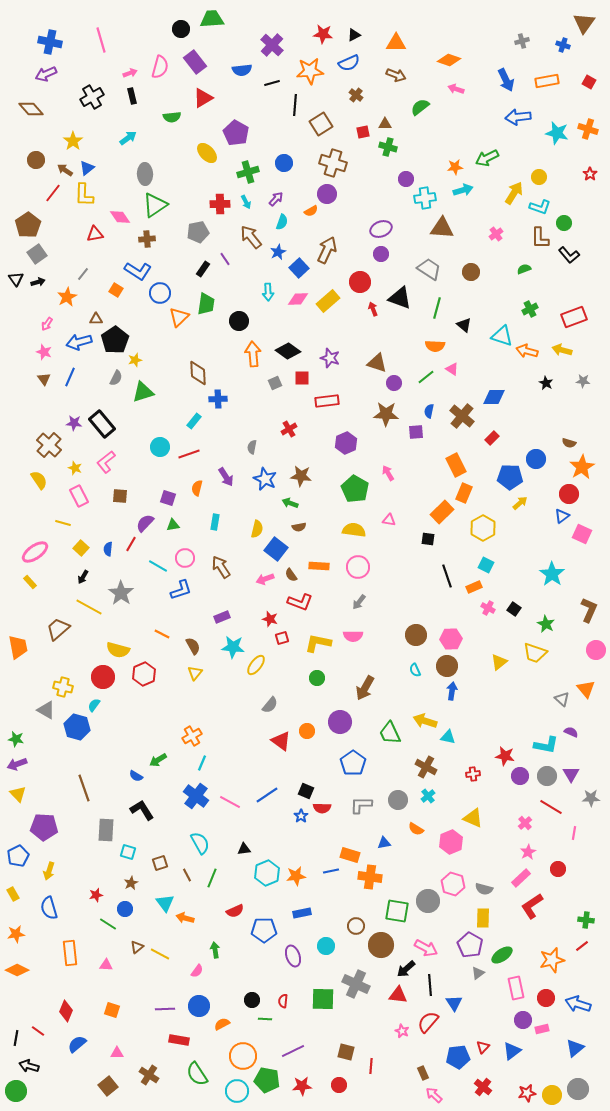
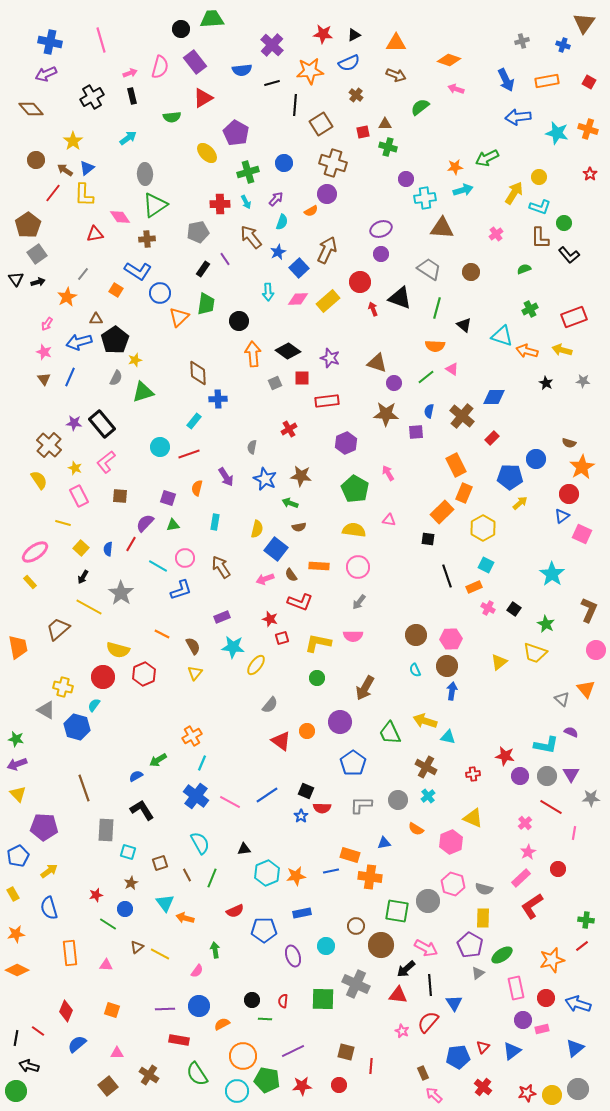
blue semicircle at (136, 776): rotated 120 degrees clockwise
yellow arrow at (49, 871): rotated 144 degrees counterclockwise
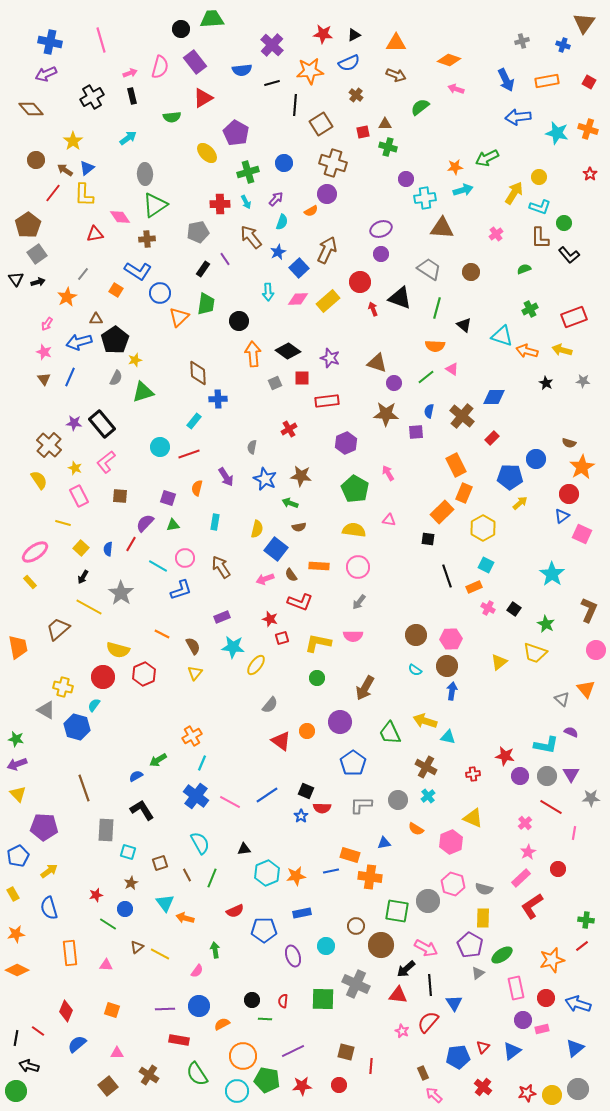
cyan semicircle at (415, 670): rotated 32 degrees counterclockwise
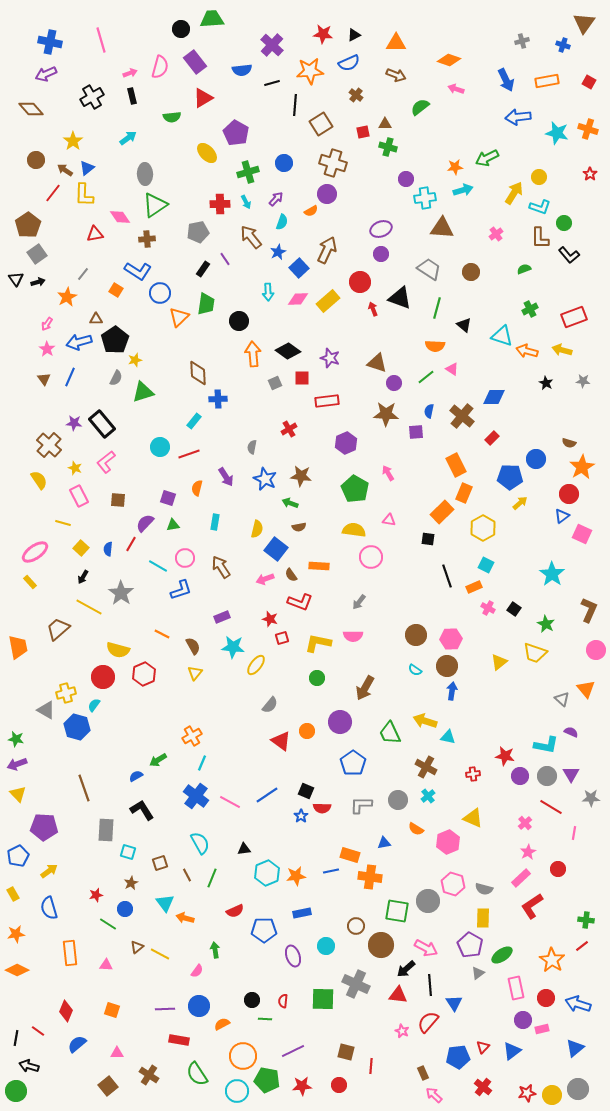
pink star at (44, 352): moved 3 px right, 3 px up; rotated 14 degrees clockwise
brown square at (120, 496): moved 2 px left, 4 px down
pink circle at (358, 567): moved 13 px right, 10 px up
yellow cross at (63, 687): moved 3 px right, 6 px down; rotated 30 degrees counterclockwise
pink hexagon at (451, 842): moved 3 px left
orange star at (552, 960): rotated 25 degrees counterclockwise
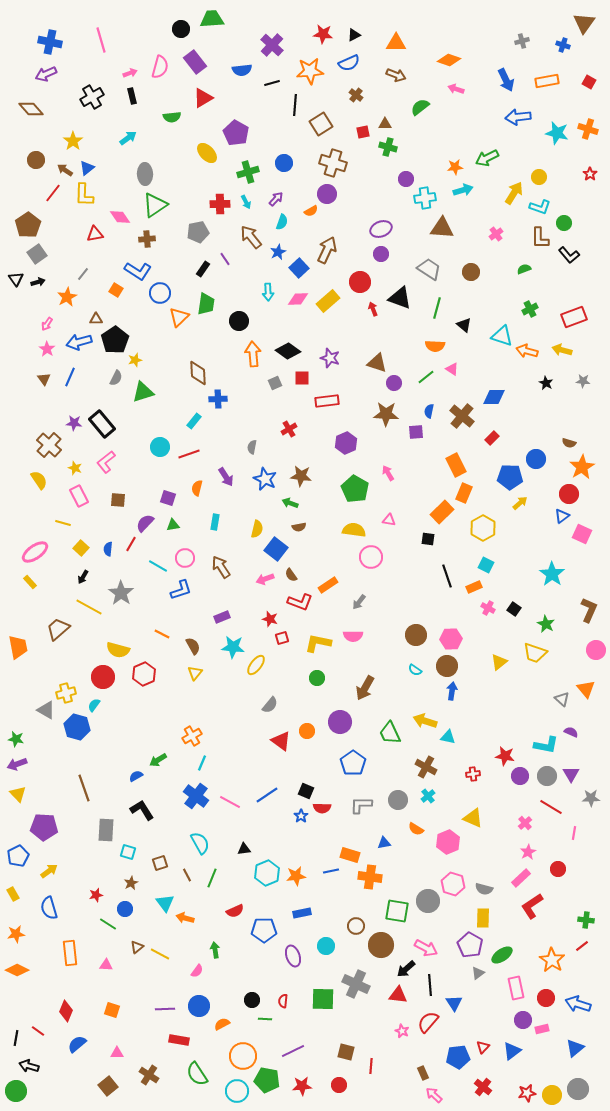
orange rectangle at (319, 566): moved 9 px right, 19 px down; rotated 36 degrees counterclockwise
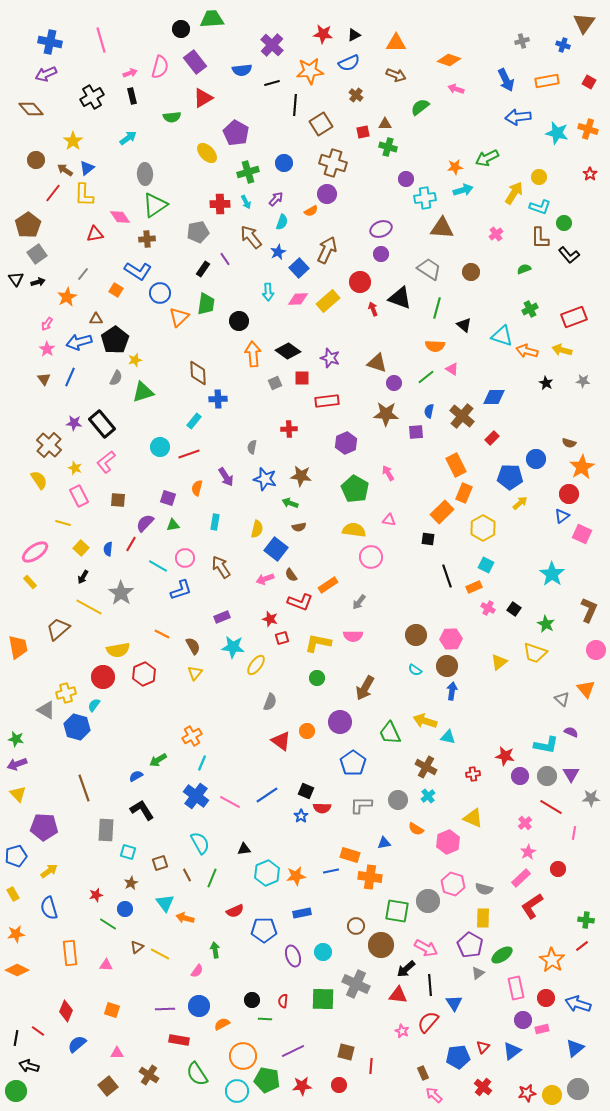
red cross at (289, 429): rotated 28 degrees clockwise
blue star at (265, 479): rotated 10 degrees counterclockwise
yellow semicircle at (118, 650): rotated 25 degrees counterclockwise
gray semicircle at (270, 705): moved 3 px up; rotated 18 degrees counterclockwise
blue pentagon at (18, 856): moved 2 px left; rotated 10 degrees clockwise
cyan circle at (326, 946): moved 3 px left, 6 px down
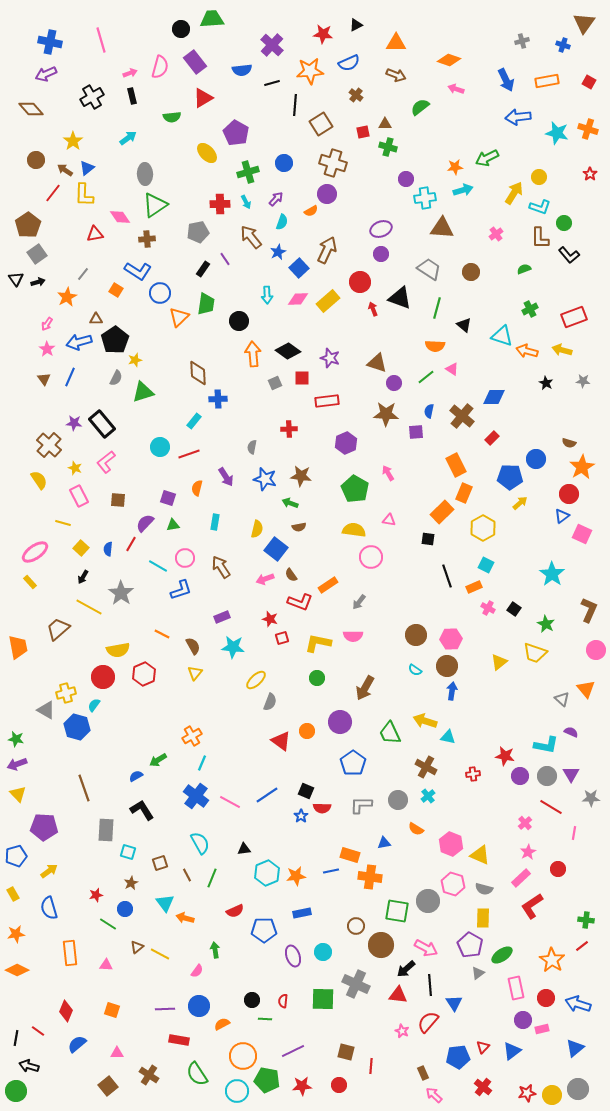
black triangle at (354, 35): moved 2 px right, 10 px up
cyan arrow at (268, 292): moved 1 px left, 3 px down
yellow ellipse at (256, 665): moved 15 px down; rotated 10 degrees clockwise
yellow triangle at (473, 818): moved 7 px right, 37 px down
pink hexagon at (448, 842): moved 3 px right, 2 px down; rotated 15 degrees counterclockwise
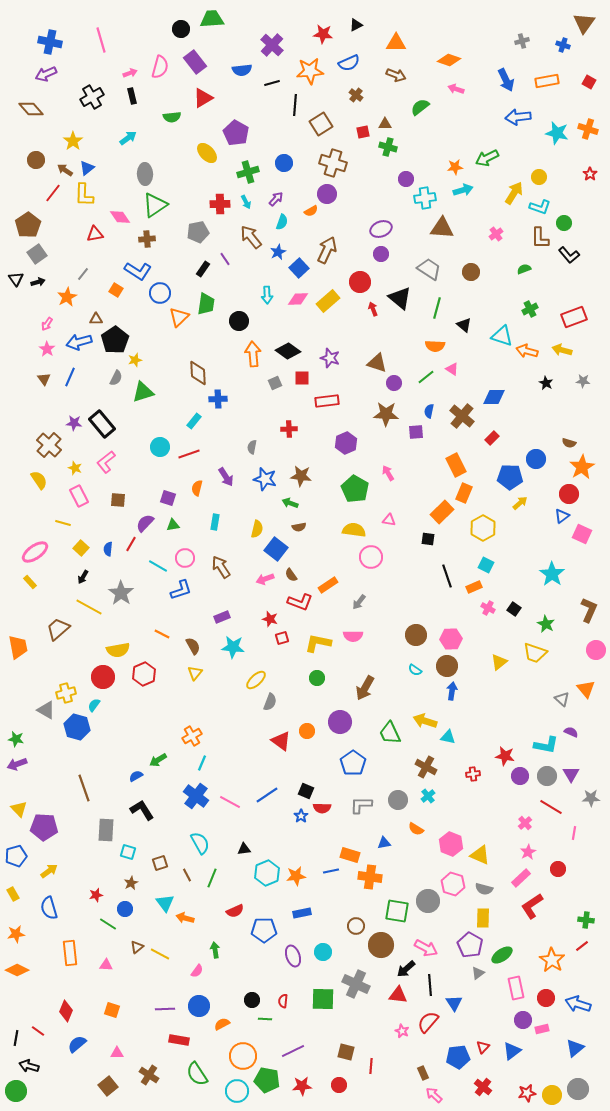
black triangle at (400, 298): rotated 20 degrees clockwise
yellow triangle at (18, 794): moved 1 px right, 15 px down
